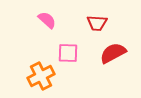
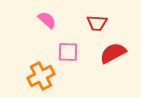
pink square: moved 1 px up
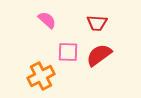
red semicircle: moved 14 px left, 2 px down; rotated 8 degrees counterclockwise
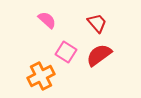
red trapezoid: rotated 135 degrees counterclockwise
pink square: moved 2 px left; rotated 30 degrees clockwise
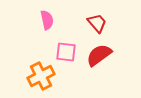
pink semicircle: rotated 36 degrees clockwise
pink square: rotated 25 degrees counterclockwise
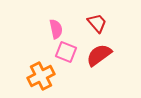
pink semicircle: moved 9 px right, 9 px down
pink square: rotated 15 degrees clockwise
